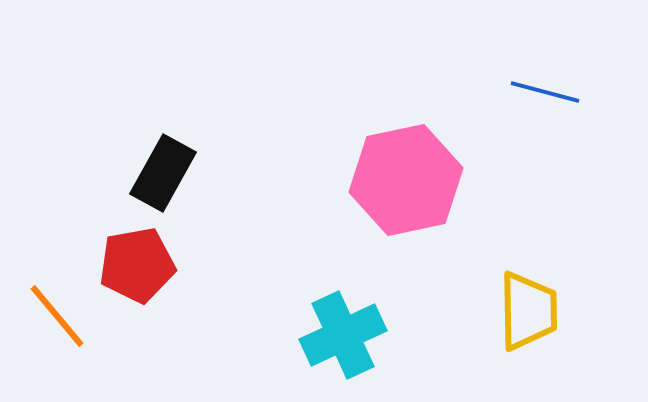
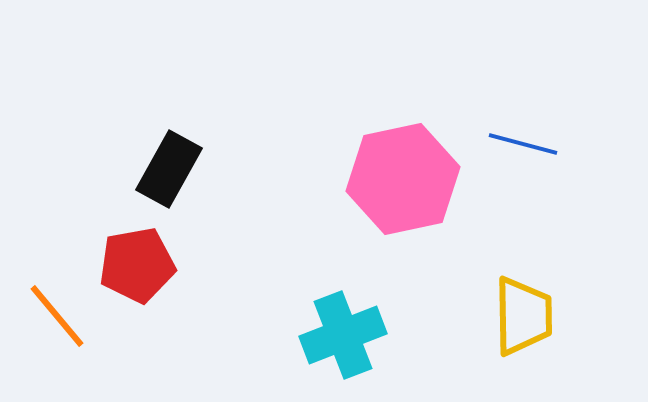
blue line: moved 22 px left, 52 px down
black rectangle: moved 6 px right, 4 px up
pink hexagon: moved 3 px left, 1 px up
yellow trapezoid: moved 5 px left, 5 px down
cyan cross: rotated 4 degrees clockwise
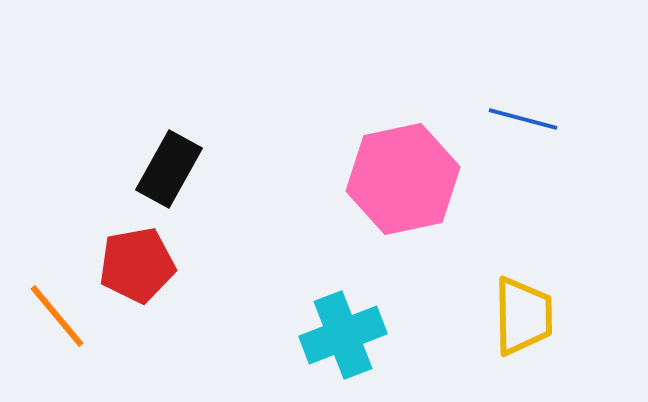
blue line: moved 25 px up
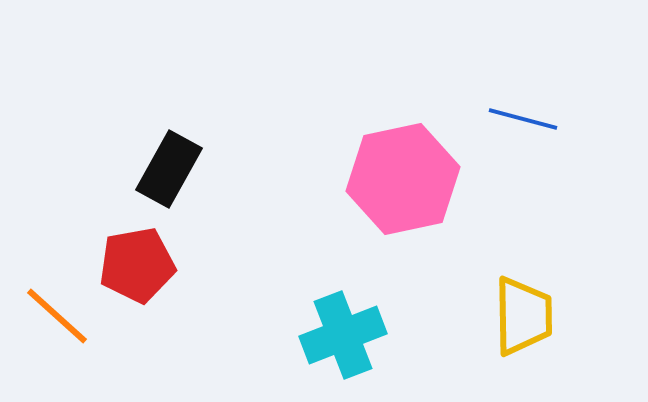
orange line: rotated 8 degrees counterclockwise
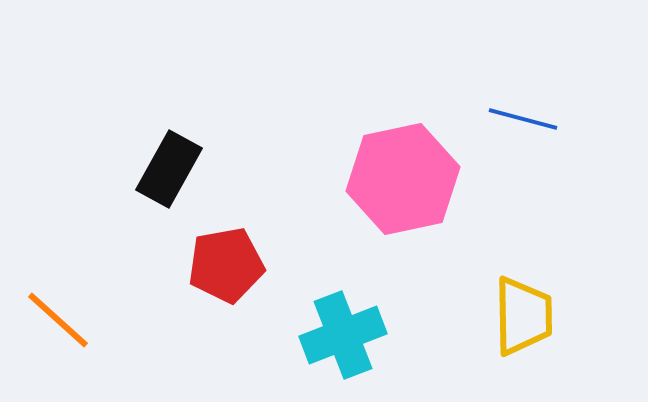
red pentagon: moved 89 px right
orange line: moved 1 px right, 4 px down
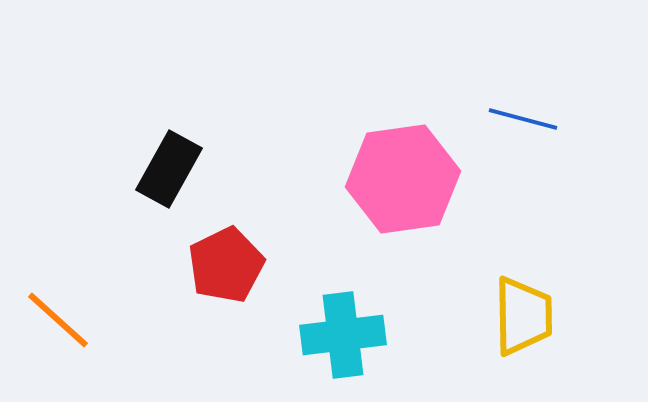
pink hexagon: rotated 4 degrees clockwise
red pentagon: rotated 16 degrees counterclockwise
cyan cross: rotated 14 degrees clockwise
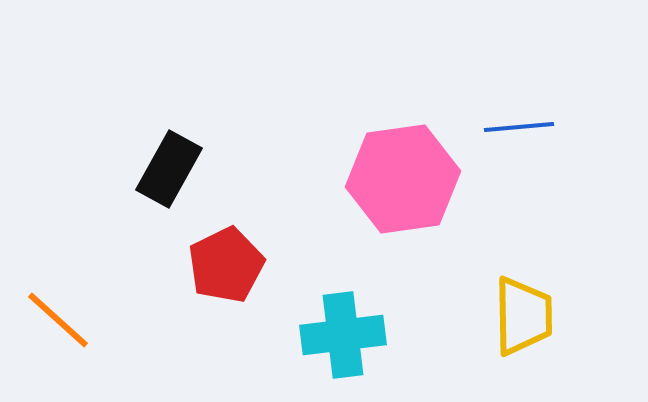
blue line: moved 4 px left, 8 px down; rotated 20 degrees counterclockwise
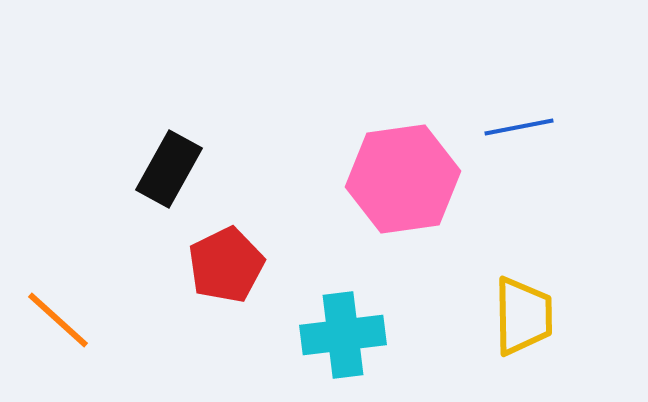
blue line: rotated 6 degrees counterclockwise
